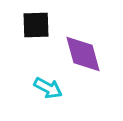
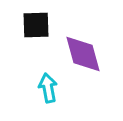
cyan arrow: rotated 128 degrees counterclockwise
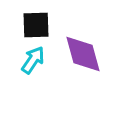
cyan arrow: moved 15 px left, 28 px up; rotated 44 degrees clockwise
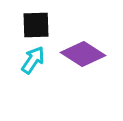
purple diamond: rotated 42 degrees counterclockwise
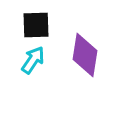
purple diamond: moved 2 px right, 1 px down; rotated 66 degrees clockwise
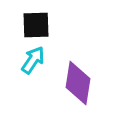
purple diamond: moved 7 px left, 28 px down
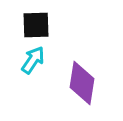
purple diamond: moved 4 px right
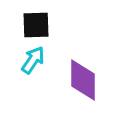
purple diamond: moved 1 px right, 3 px up; rotated 9 degrees counterclockwise
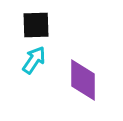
cyan arrow: moved 1 px right
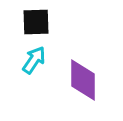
black square: moved 3 px up
